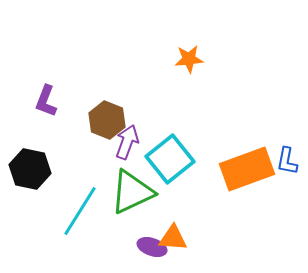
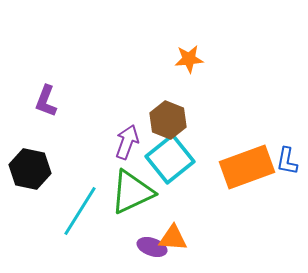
brown hexagon: moved 61 px right
orange rectangle: moved 2 px up
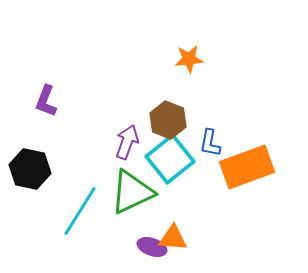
blue L-shape: moved 77 px left, 18 px up
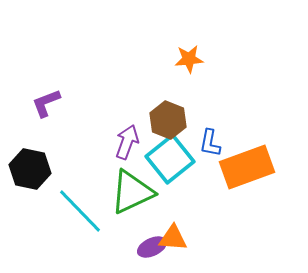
purple L-shape: moved 2 px down; rotated 48 degrees clockwise
cyan line: rotated 76 degrees counterclockwise
purple ellipse: rotated 44 degrees counterclockwise
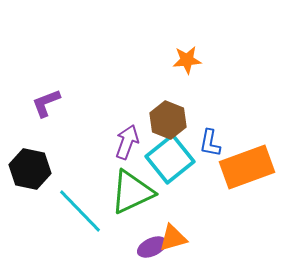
orange star: moved 2 px left, 1 px down
orange triangle: rotated 20 degrees counterclockwise
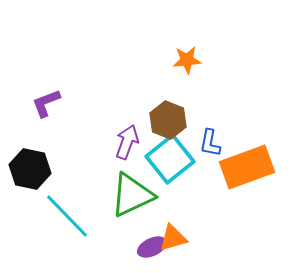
green triangle: moved 3 px down
cyan line: moved 13 px left, 5 px down
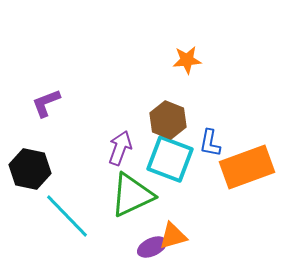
purple arrow: moved 7 px left, 6 px down
cyan square: rotated 30 degrees counterclockwise
orange triangle: moved 2 px up
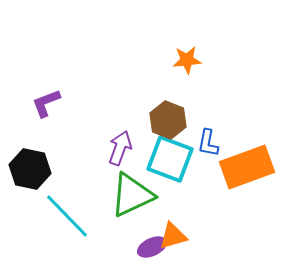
blue L-shape: moved 2 px left
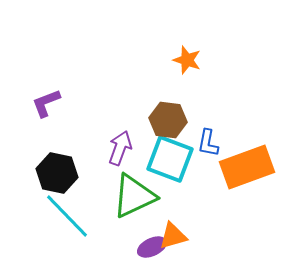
orange star: rotated 24 degrees clockwise
brown hexagon: rotated 15 degrees counterclockwise
black hexagon: moved 27 px right, 4 px down
green triangle: moved 2 px right, 1 px down
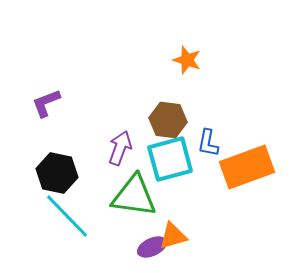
cyan square: rotated 36 degrees counterclockwise
green triangle: rotated 33 degrees clockwise
